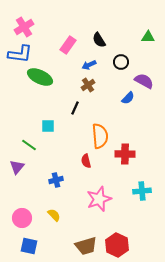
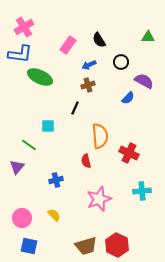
brown cross: rotated 16 degrees clockwise
red cross: moved 4 px right, 1 px up; rotated 24 degrees clockwise
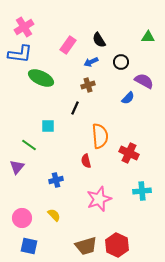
blue arrow: moved 2 px right, 3 px up
green ellipse: moved 1 px right, 1 px down
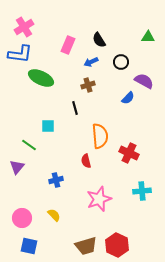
pink rectangle: rotated 12 degrees counterclockwise
black line: rotated 40 degrees counterclockwise
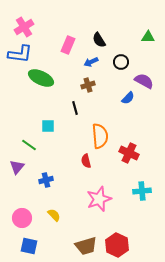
blue cross: moved 10 px left
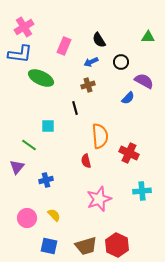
pink rectangle: moved 4 px left, 1 px down
pink circle: moved 5 px right
blue square: moved 20 px right
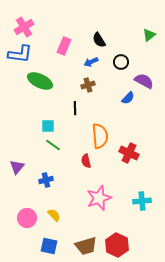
green triangle: moved 1 px right, 2 px up; rotated 40 degrees counterclockwise
green ellipse: moved 1 px left, 3 px down
black line: rotated 16 degrees clockwise
green line: moved 24 px right
cyan cross: moved 10 px down
pink star: moved 1 px up
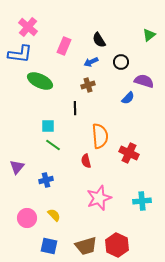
pink cross: moved 4 px right; rotated 18 degrees counterclockwise
purple semicircle: rotated 12 degrees counterclockwise
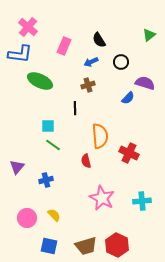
purple semicircle: moved 1 px right, 2 px down
pink star: moved 3 px right; rotated 25 degrees counterclockwise
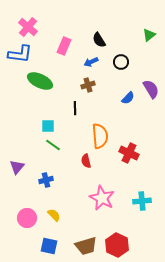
purple semicircle: moved 6 px right, 6 px down; rotated 42 degrees clockwise
